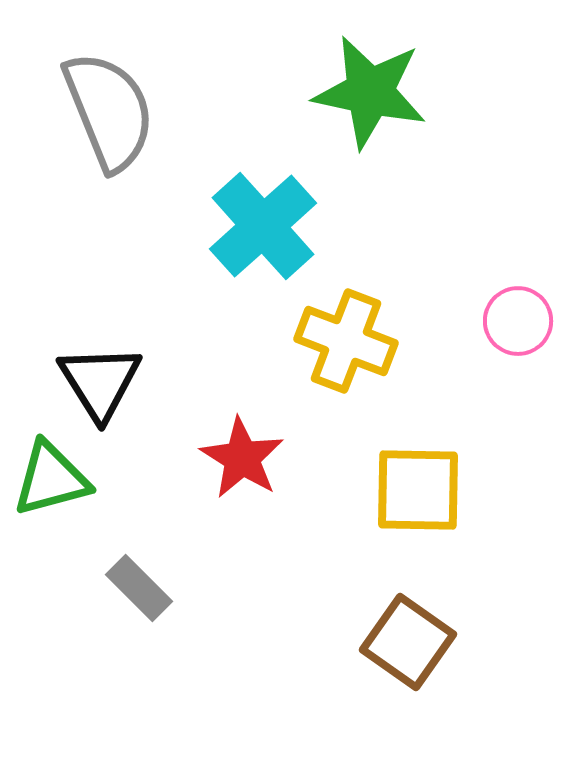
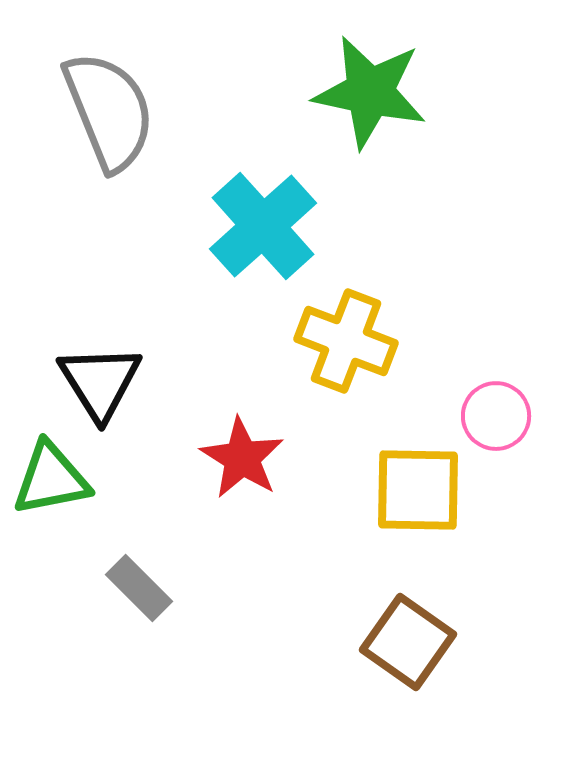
pink circle: moved 22 px left, 95 px down
green triangle: rotated 4 degrees clockwise
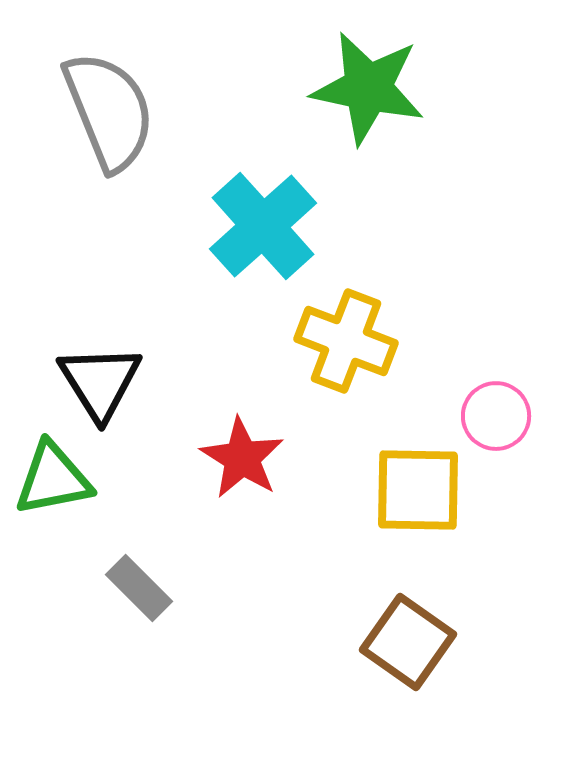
green star: moved 2 px left, 4 px up
green triangle: moved 2 px right
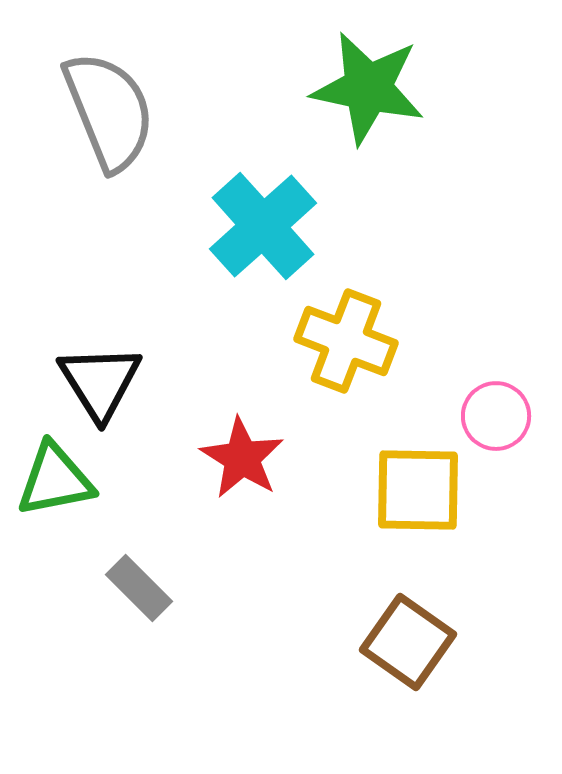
green triangle: moved 2 px right, 1 px down
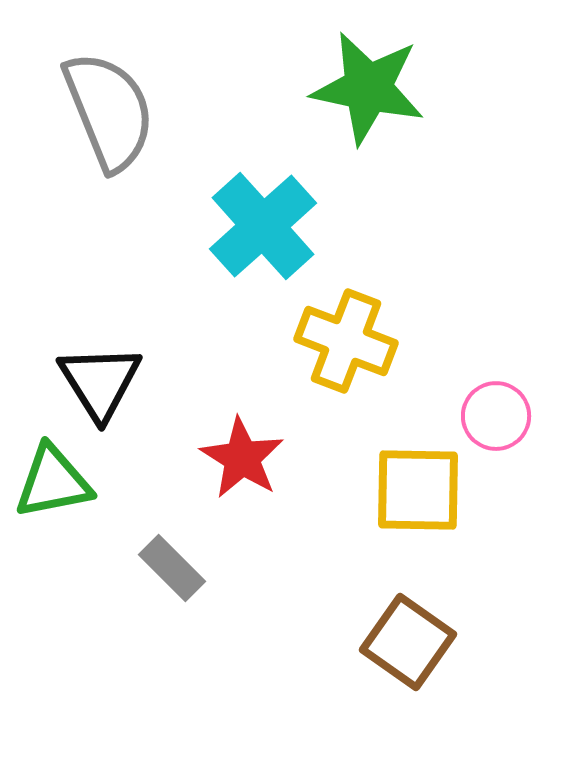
green triangle: moved 2 px left, 2 px down
gray rectangle: moved 33 px right, 20 px up
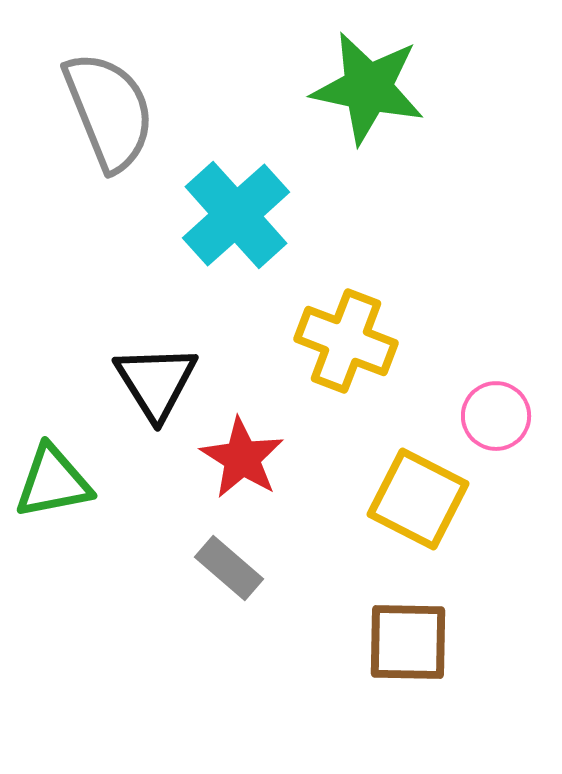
cyan cross: moved 27 px left, 11 px up
black triangle: moved 56 px right
yellow square: moved 9 px down; rotated 26 degrees clockwise
gray rectangle: moved 57 px right; rotated 4 degrees counterclockwise
brown square: rotated 34 degrees counterclockwise
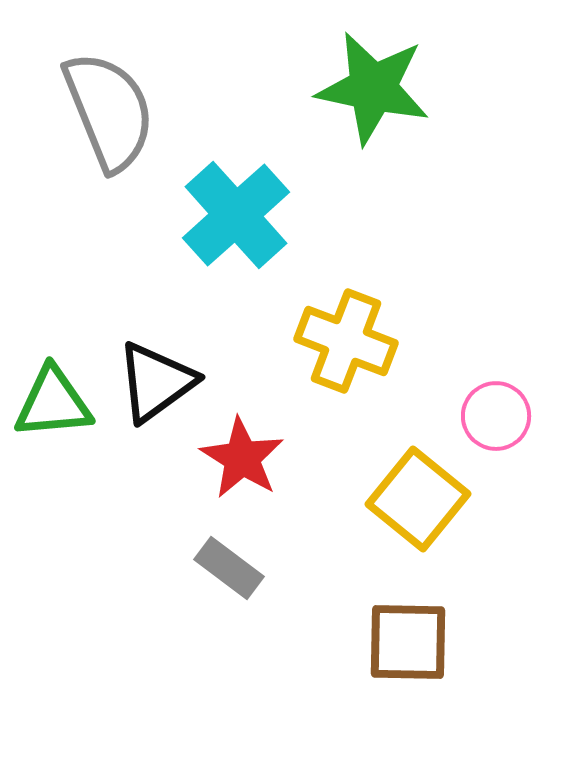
green star: moved 5 px right
black triangle: rotated 26 degrees clockwise
green triangle: moved 79 px up; rotated 6 degrees clockwise
yellow square: rotated 12 degrees clockwise
gray rectangle: rotated 4 degrees counterclockwise
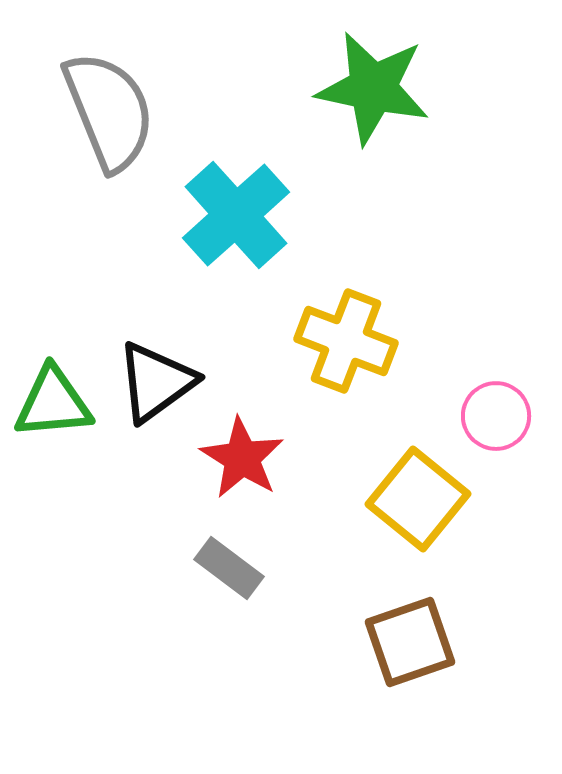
brown square: moved 2 px right; rotated 20 degrees counterclockwise
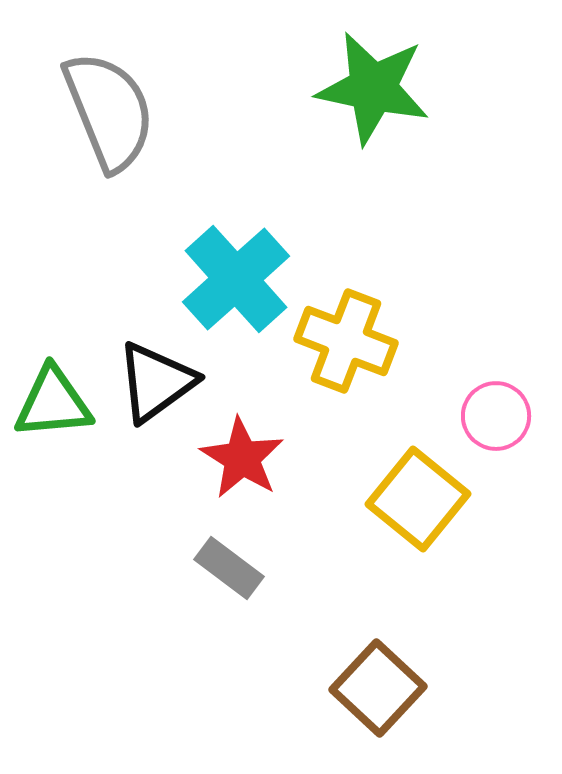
cyan cross: moved 64 px down
brown square: moved 32 px left, 46 px down; rotated 28 degrees counterclockwise
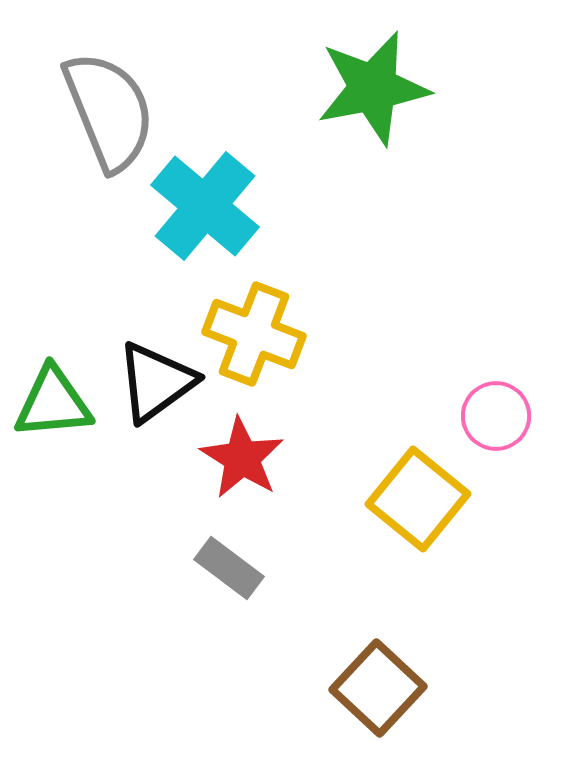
green star: rotated 23 degrees counterclockwise
cyan cross: moved 31 px left, 73 px up; rotated 8 degrees counterclockwise
yellow cross: moved 92 px left, 7 px up
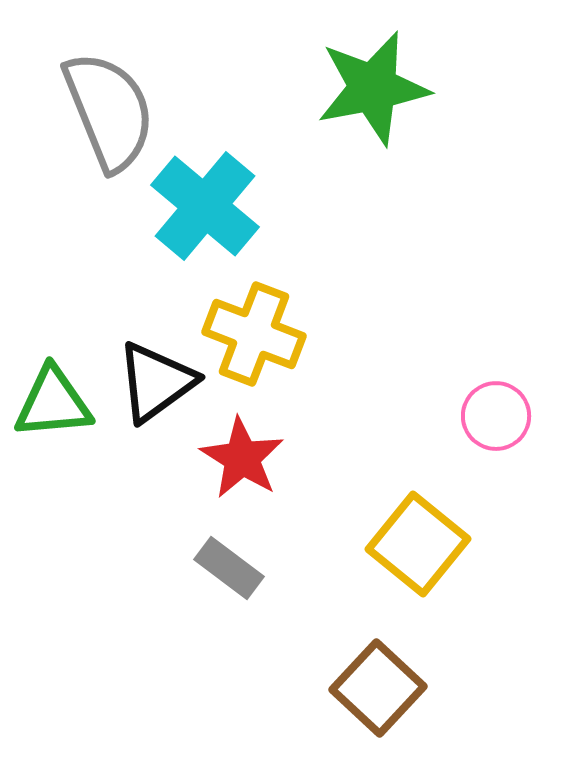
yellow square: moved 45 px down
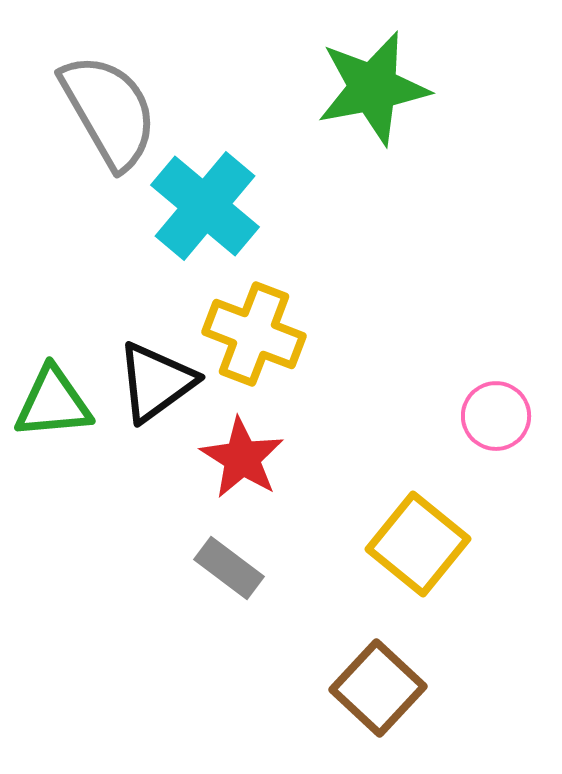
gray semicircle: rotated 8 degrees counterclockwise
